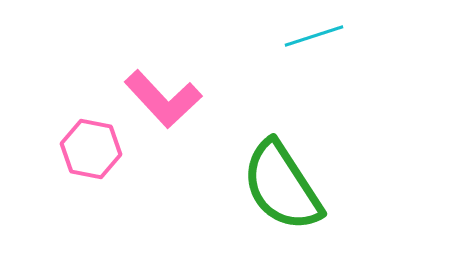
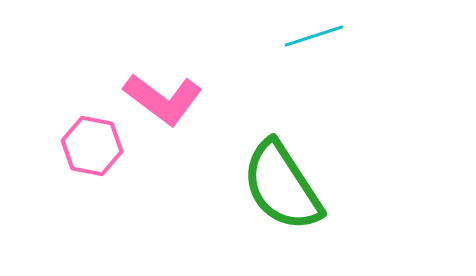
pink L-shape: rotated 10 degrees counterclockwise
pink hexagon: moved 1 px right, 3 px up
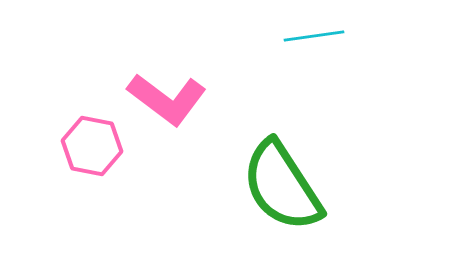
cyan line: rotated 10 degrees clockwise
pink L-shape: moved 4 px right
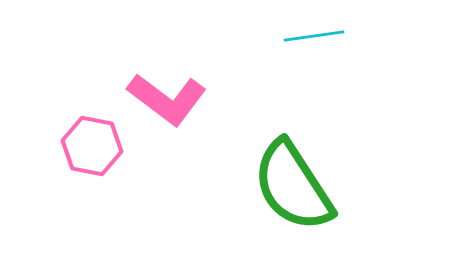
green semicircle: moved 11 px right
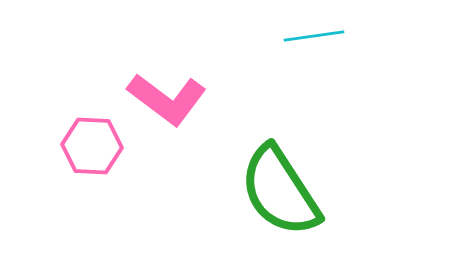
pink hexagon: rotated 8 degrees counterclockwise
green semicircle: moved 13 px left, 5 px down
